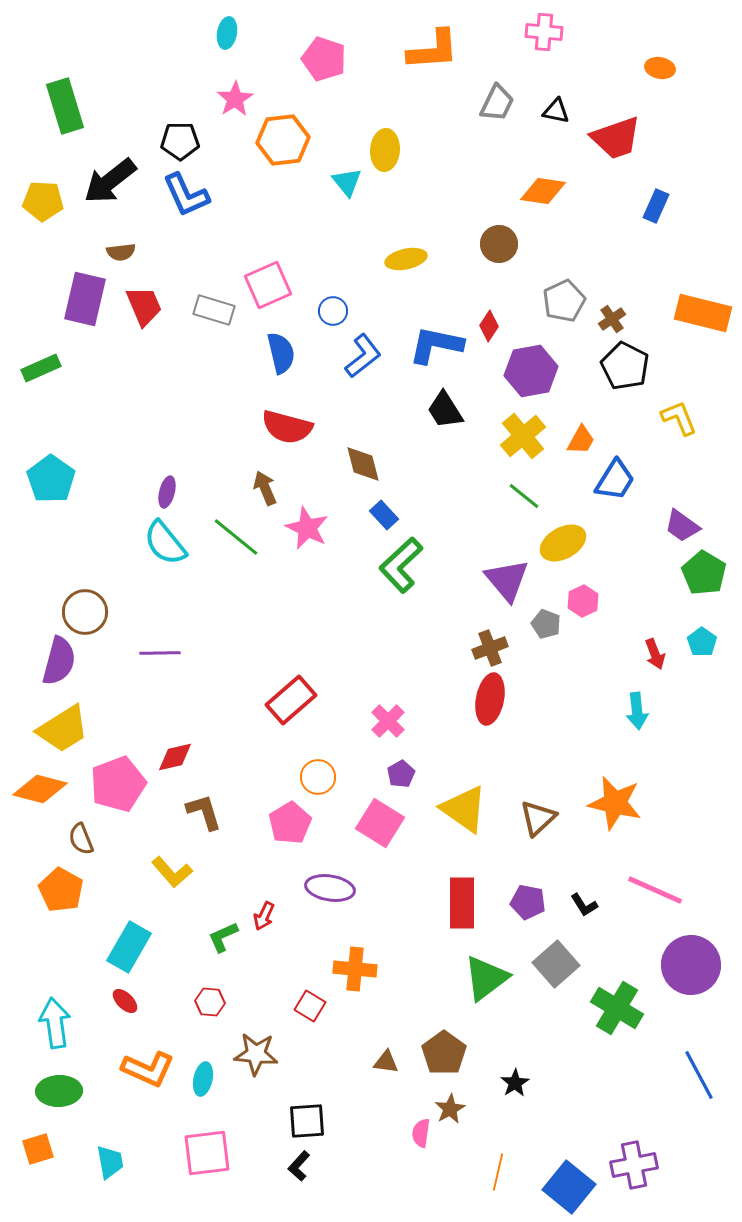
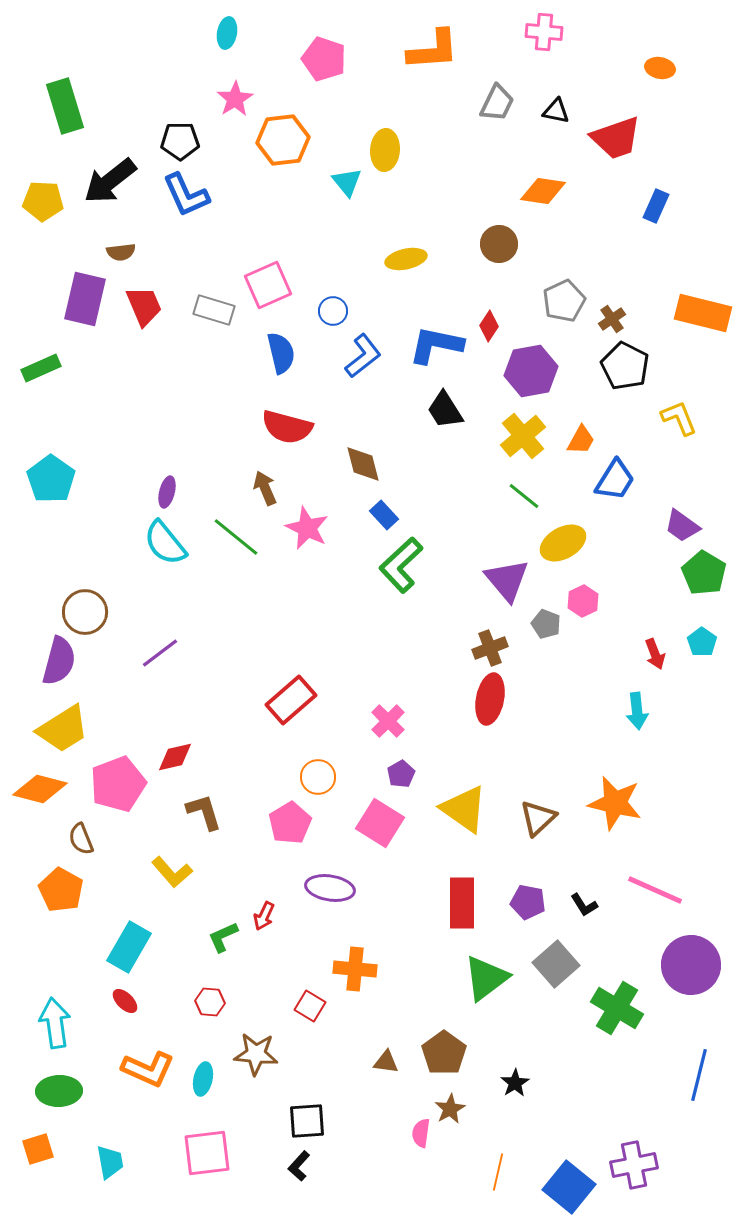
purple line at (160, 653): rotated 36 degrees counterclockwise
blue line at (699, 1075): rotated 42 degrees clockwise
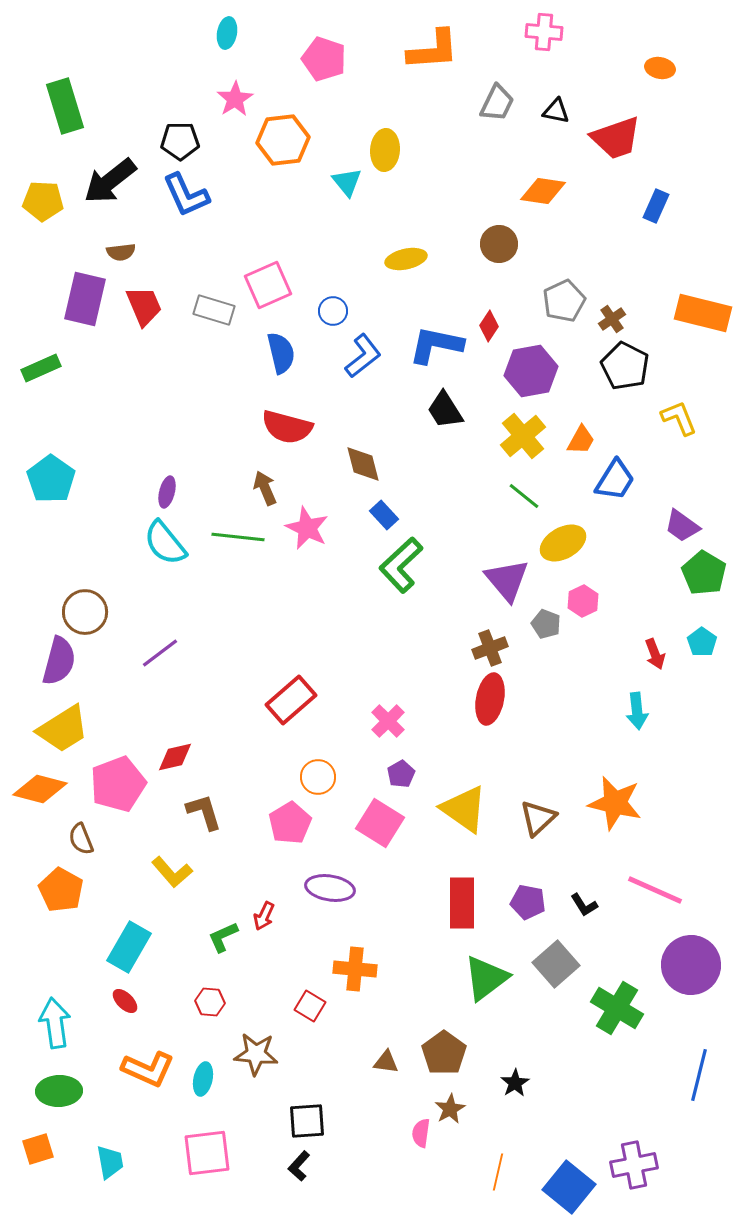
green line at (236, 537): moved 2 px right; rotated 33 degrees counterclockwise
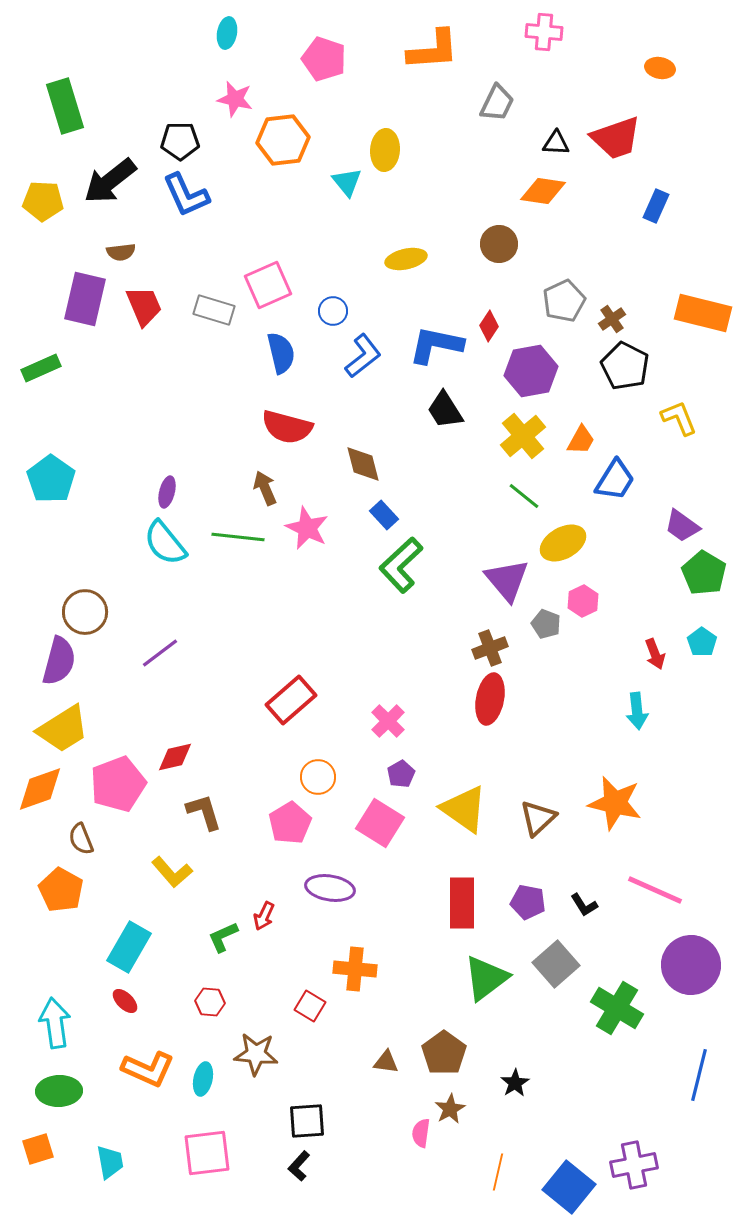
pink star at (235, 99): rotated 27 degrees counterclockwise
black triangle at (556, 111): moved 32 px down; rotated 8 degrees counterclockwise
orange diamond at (40, 789): rotated 34 degrees counterclockwise
